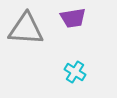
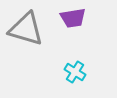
gray triangle: rotated 12 degrees clockwise
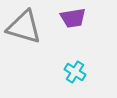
gray triangle: moved 2 px left, 2 px up
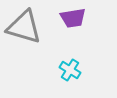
cyan cross: moved 5 px left, 2 px up
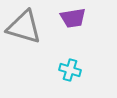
cyan cross: rotated 15 degrees counterclockwise
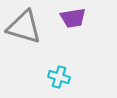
cyan cross: moved 11 px left, 7 px down
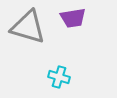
gray triangle: moved 4 px right
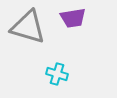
cyan cross: moved 2 px left, 3 px up
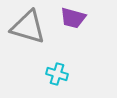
purple trapezoid: rotated 24 degrees clockwise
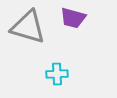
cyan cross: rotated 20 degrees counterclockwise
